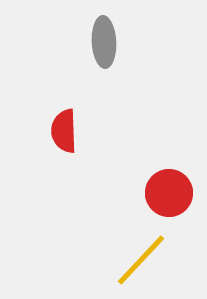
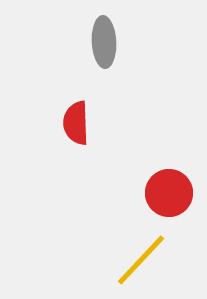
red semicircle: moved 12 px right, 8 px up
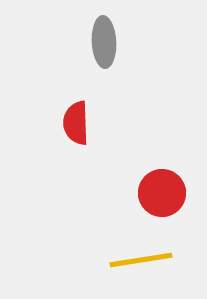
red circle: moved 7 px left
yellow line: rotated 38 degrees clockwise
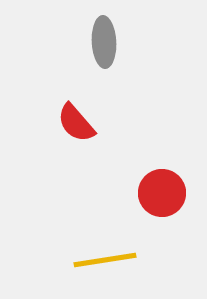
red semicircle: rotated 39 degrees counterclockwise
yellow line: moved 36 px left
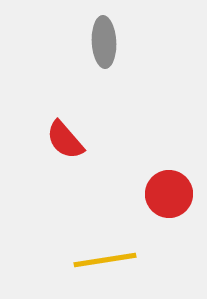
red semicircle: moved 11 px left, 17 px down
red circle: moved 7 px right, 1 px down
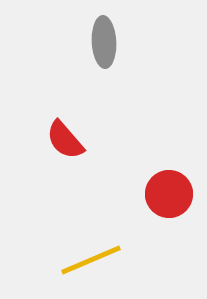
yellow line: moved 14 px left; rotated 14 degrees counterclockwise
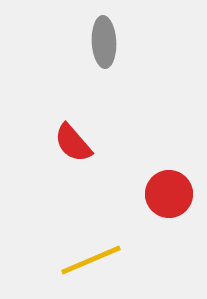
red semicircle: moved 8 px right, 3 px down
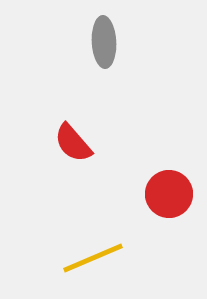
yellow line: moved 2 px right, 2 px up
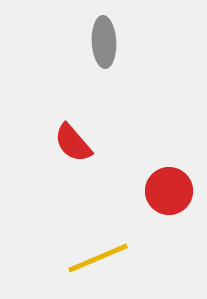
red circle: moved 3 px up
yellow line: moved 5 px right
